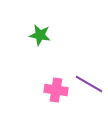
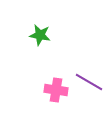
purple line: moved 2 px up
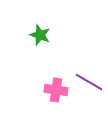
green star: rotated 10 degrees clockwise
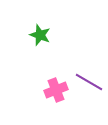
pink cross: rotated 30 degrees counterclockwise
